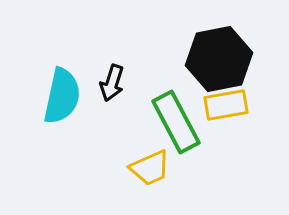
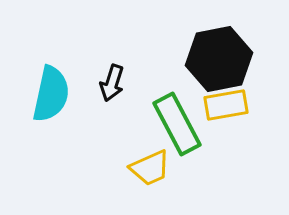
cyan semicircle: moved 11 px left, 2 px up
green rectangle: moved 1 px right, 2 px down
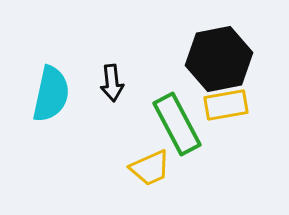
black arrow: rotated 24 degrees counterclockwise
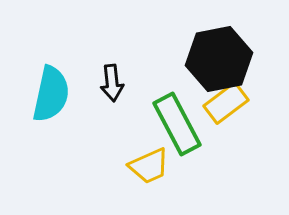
yellow rectangle: moved 2 px up; rotated 27 degrees counterclockwise
yellow trapezoid: moved 1 px left, 2 px up
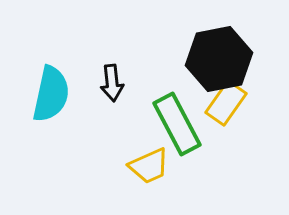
yellow rectangle: rotated 18 degrees counterclockwise
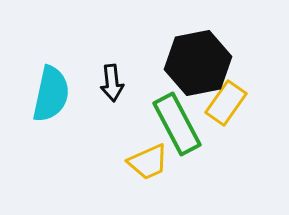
black hexagon: moved 21 px left, 4 px down
yellow trapezoid: moved 1 px left, 4 px up
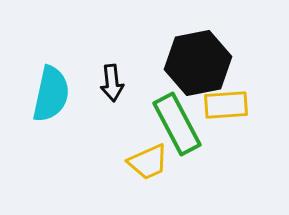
yellow rectangle: moved 2 px down; rotated 51 degrees clockwise
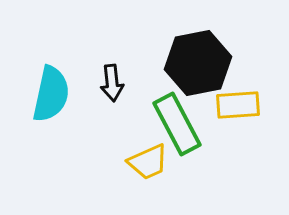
yellow rectangle: moved 12 px right
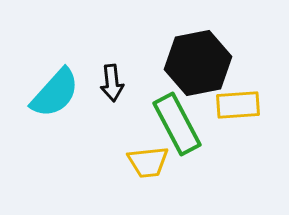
cyan semicircle: moved 4 px right, 1 px up; rotated 30 degrees clockwise
yellow trapezoid: rotated 18 degrees clockwise
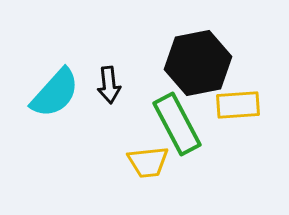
black arrow: moved 3 px left, 2 px down
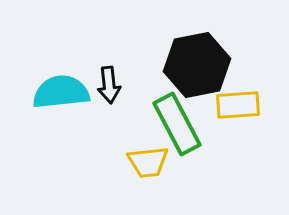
black hexagon: moved 1 px left, 2 px down
cyan semicircle: moved 6 px right, 1 px up; rotated 138 degrees counterclockwise
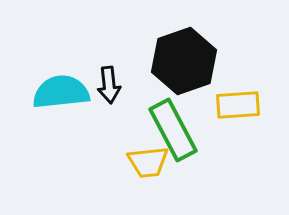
black hexagon: moved 13 px left, 4 px up; rotated 8 degrees counterclockwise
green rectangle: moved 4 px left, 6 px down
